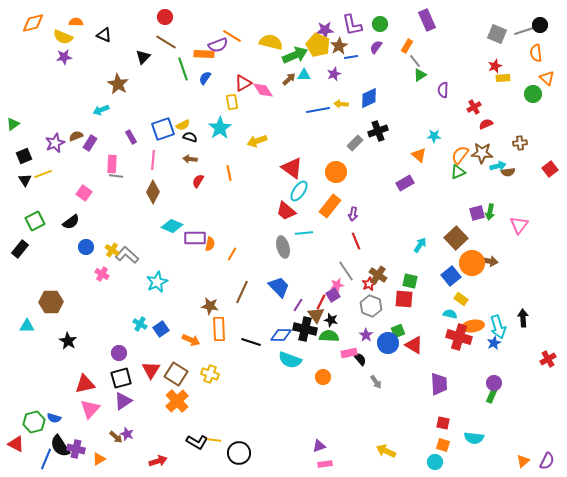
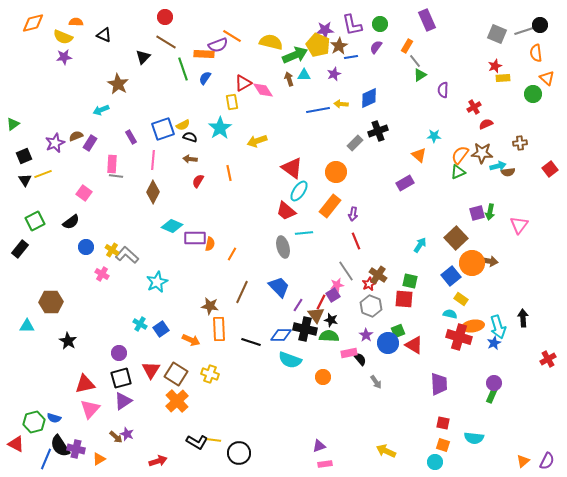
brown arrow at (289, 79): rotated 64 degrees counterclockwise
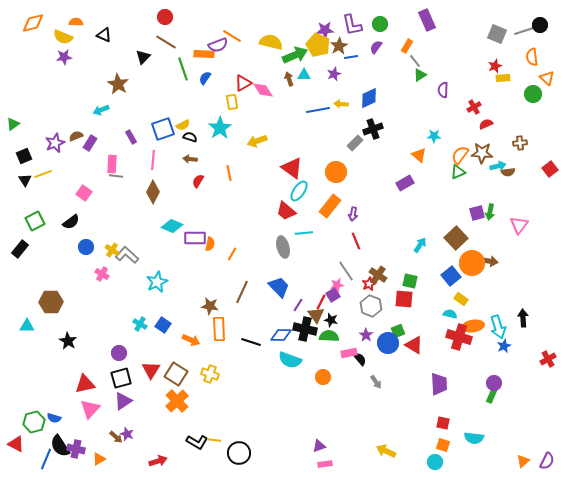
orange semicircle at (536, 53): moved 4 px left, 4 px down
black cross at (378, 131): moved 5 px left, 2 px up
blue square at (161, 329): moved 2 px right, 4 px up; rotated 21 degrees counterclockwise
blue star at (494, 343): moved 10 px right, 3 px down
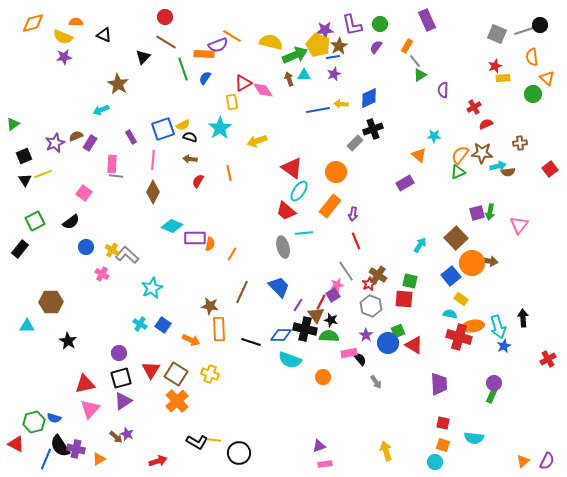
blue line at (351, 57): moved 18 px left
cyan star at (157, 282): moved 5 px left, 6 px down
yellow arrow at (386, 451): rotated 48 degrees clockwise
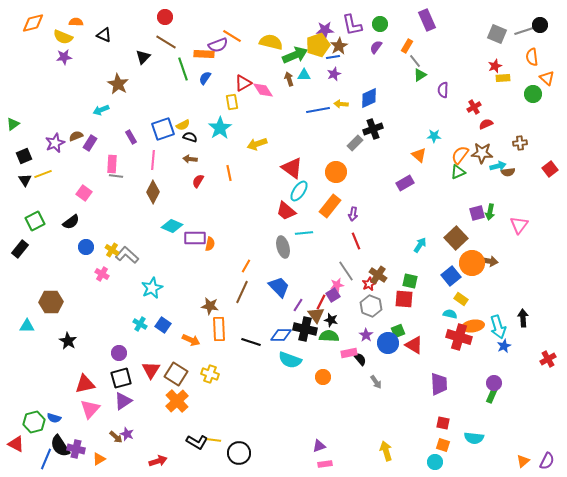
yellow pentagon at (318, 45): rotated 30 degrees clockwise
yellow arrow at (257, 141): moved 3 px down
orange line at (232, 254): moved 14 px right, 12 px down
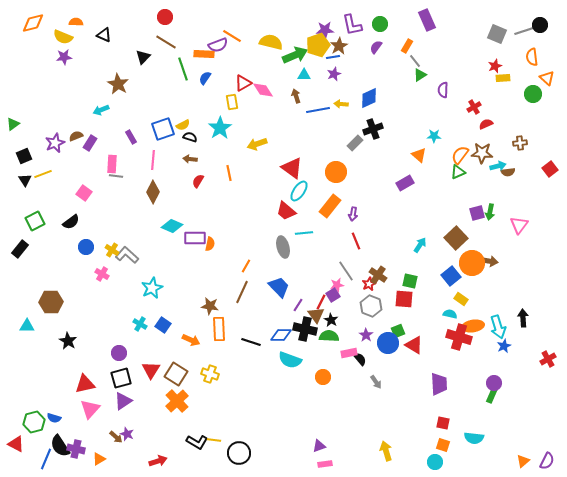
brown arrow at (289, 79): moved 7 px right, 17 px down
black star at (331, 320): rotated 16 degrees clockwise
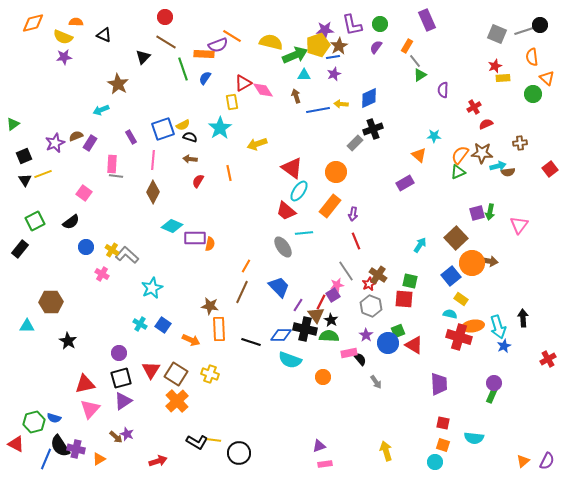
gray ellipse at (283, 247): rotated 20 degrees counterclockwise
